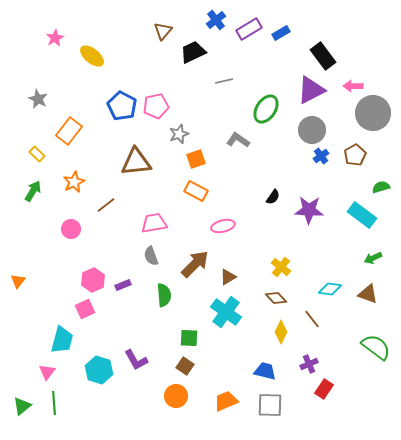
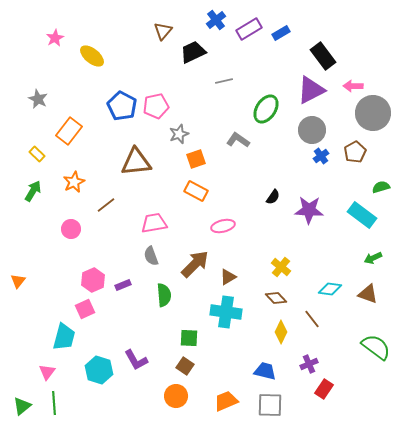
brown pentagon at (355, 155): moved 3 px up
cyan cross at (226, 312): rotated 28 degrees counterclockwise
cyan trapezoid at (62, 340): moved 2 px right, 3 px up
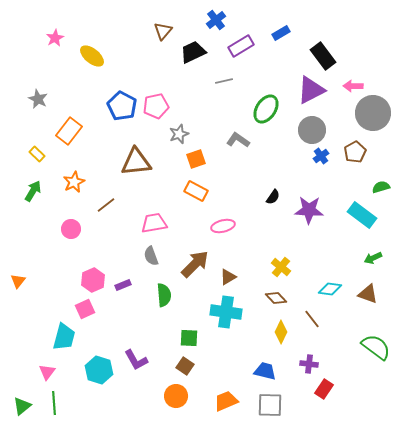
purple rectangle at (249, 29): moved 8 px left, 17 px down
purple cross at (309, 364): rotated 30 degrees clockwise
